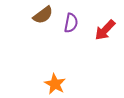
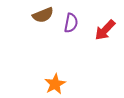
brown semicircle: rotated 15 degrees clockwise
orange star: rotated 15 degrees clockwise
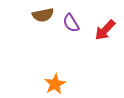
brown semicircle: rotated 10 degrees clockwise
purple semicircle: rotated 138 degrees clockwise
